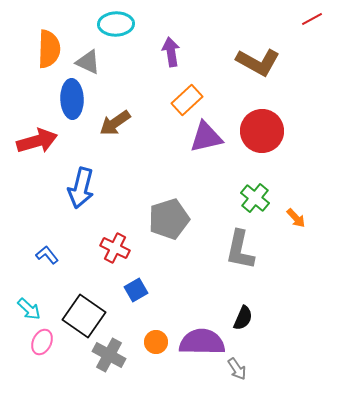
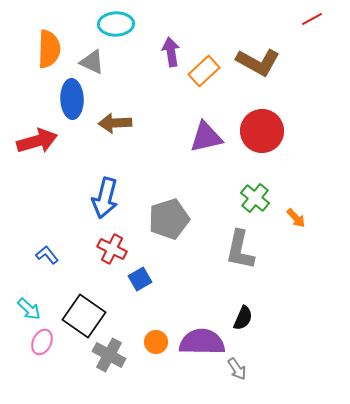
gray triangle: moved 4 px right
orange rectangle: moved 17 px right, 29 px up
brown arrow: rotated 32 degrees clockwise
blue arrow: moved 24 px right, 10 px down
red cross: moved 3 px left, 1 px down
blue square: moved 4 px right, 11 px up
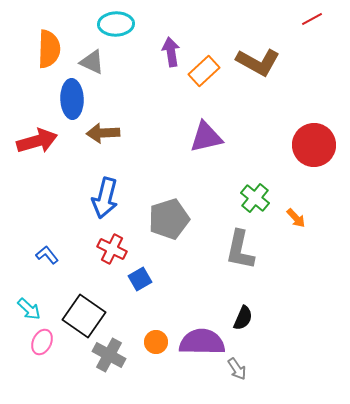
brown arrow: moved 12 px left, 10 px down
red circle: moved 52 px right, 14 px down
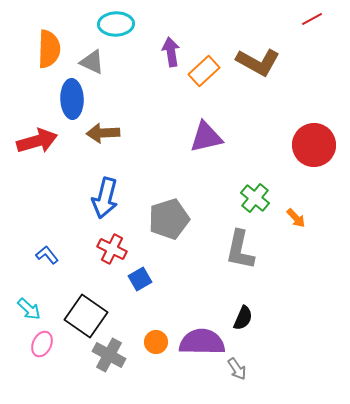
black square: moved 2 px right
pink ellipse: moved 2 px down
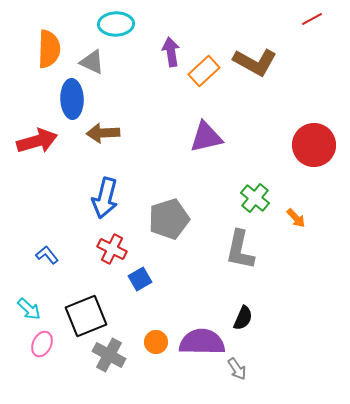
brown L-shape: moved 3 px left
black square: rotated 33 degrees clockwise
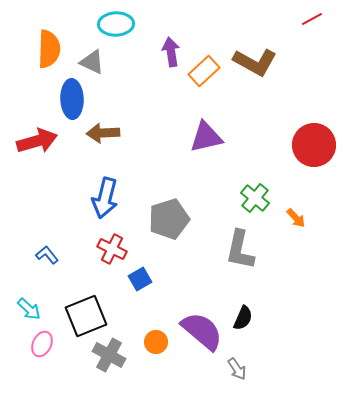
purple semicircle: moved 11 px up; rotated 39 degrees clockwise
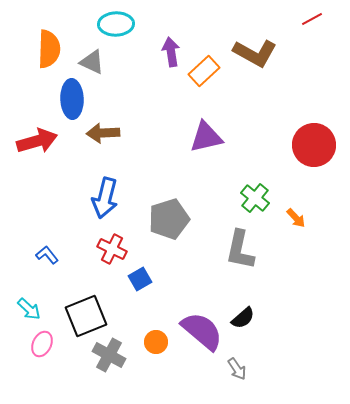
brown L-shape: moved 9 px up
black semicircle: rotated 25 degrees clockwise
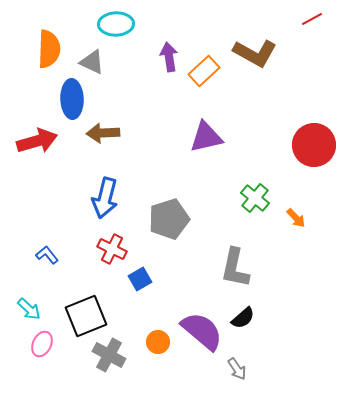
purple arrow: moved 2 px left, 5 px down
gray L-shape: moved 5 px left, 18 px down
orange circle: moved 2 px right
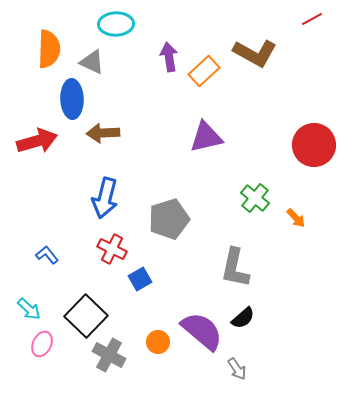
black square: rotated 24 degrees counterclockwise
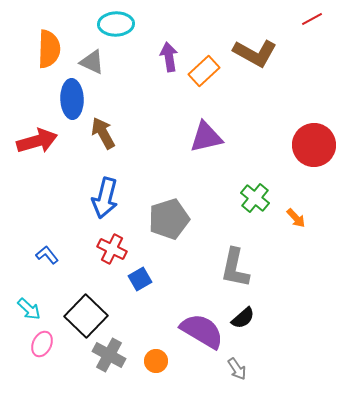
brown arrow: rotated 64 degrees clockwise
purple semicircle: rotated 9 degrees counterclockwise
orange circle: moved 2 px left, 19 px down
